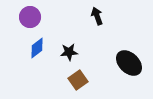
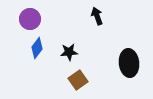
purple circle: moved 2 px down
blue diamond: rotated 15 degrees counterclockwise
black ellipse: rotated 40 degrees clockwise
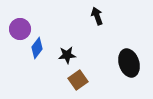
purple circle: moved 10 px left, 10 px down
black star: moved 2 px left, 3 px down
black ellipse: rotated 12 degrees counterclockwise
